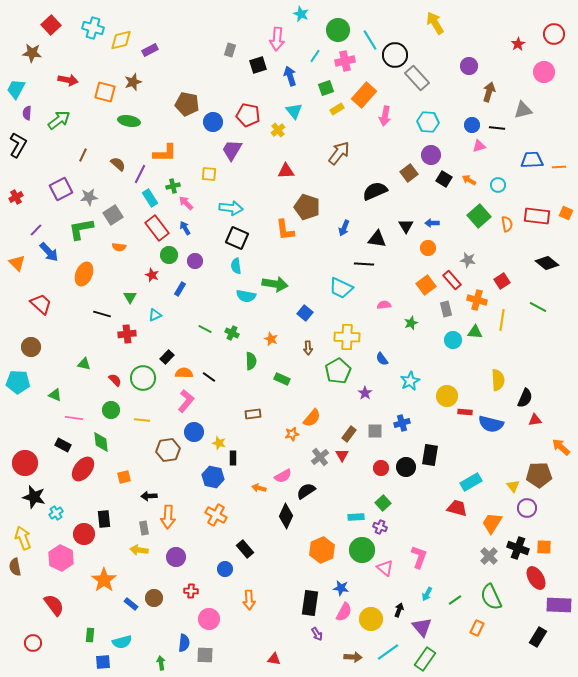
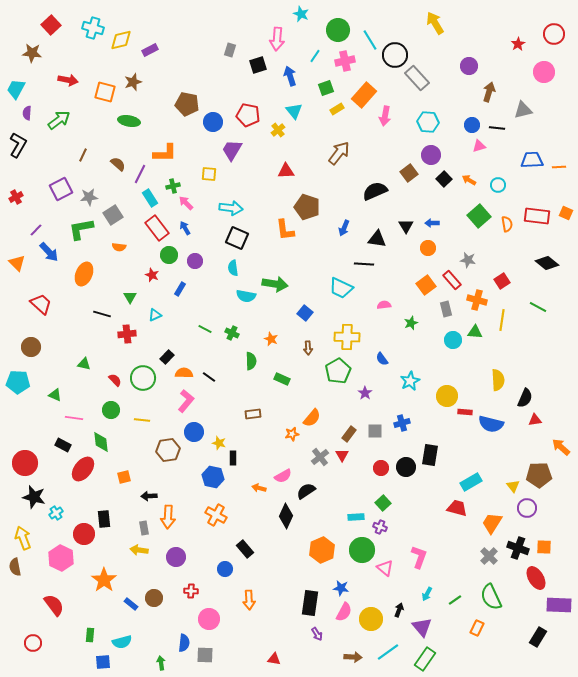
black square at (444, 179): rotated 14 degrees clockwise
cyan semicircle at (236, 266): moved 3 px left, 2 px down
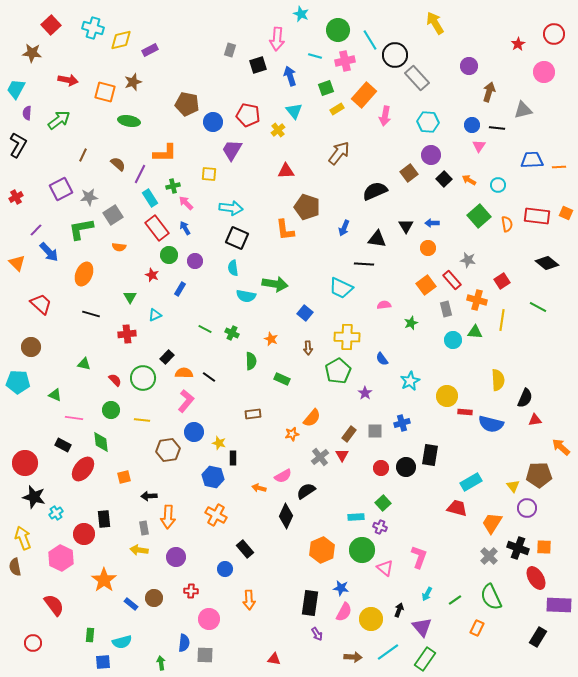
cyan line at (315, 56): rotated 72 degrees clockwise
pink triangle at (479, 146): rotated 40 degrees counterclockwise
black line at (102, 314): moved 11 px left
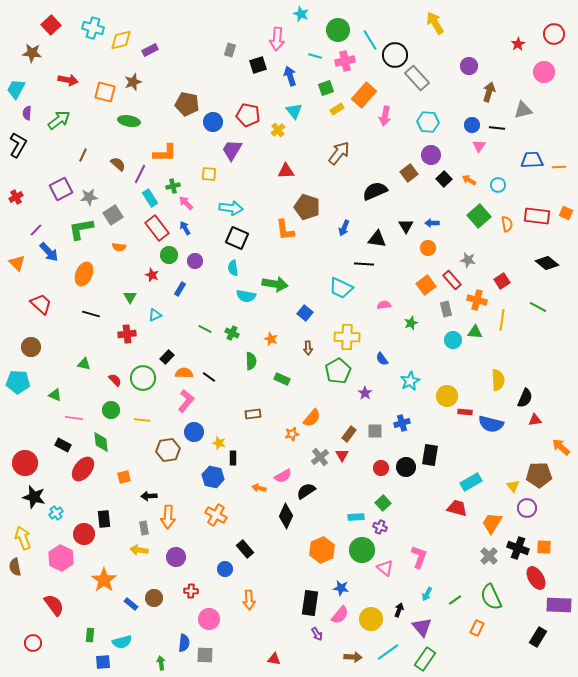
pink semicircle at (344, 612): moved 4 px left, 3 px down; rotated 12 degrees clockwise
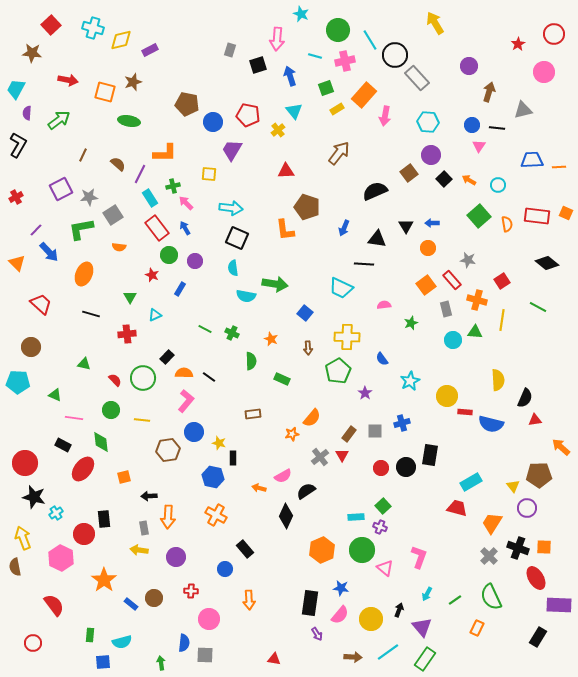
green square at (383, 503): moved 3 px down
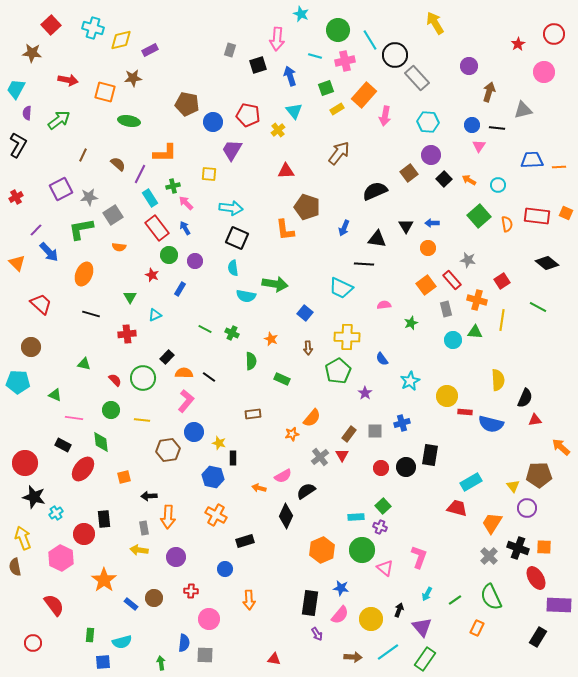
brown star at (133, 82): moved 4 px up; rotated 12 degrees clockwise
black rectangle at (245, 549): moved 8 px up; rotated 66 degrees counterclockwise
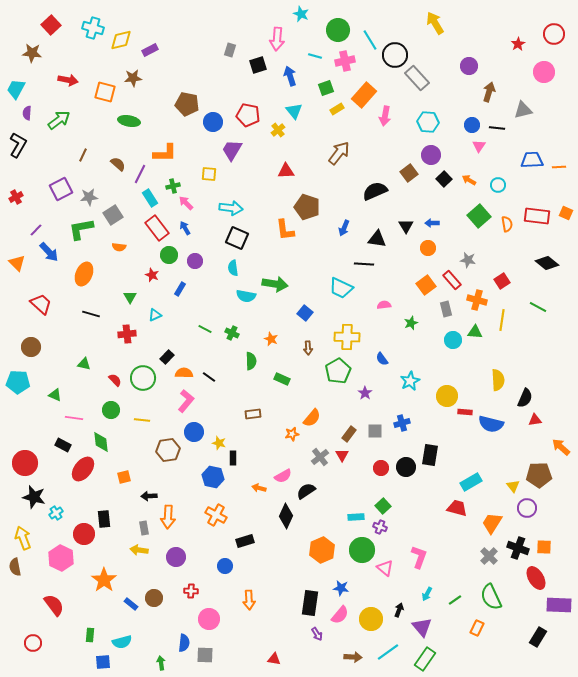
blue circle at (225, 569): moved 3 px up
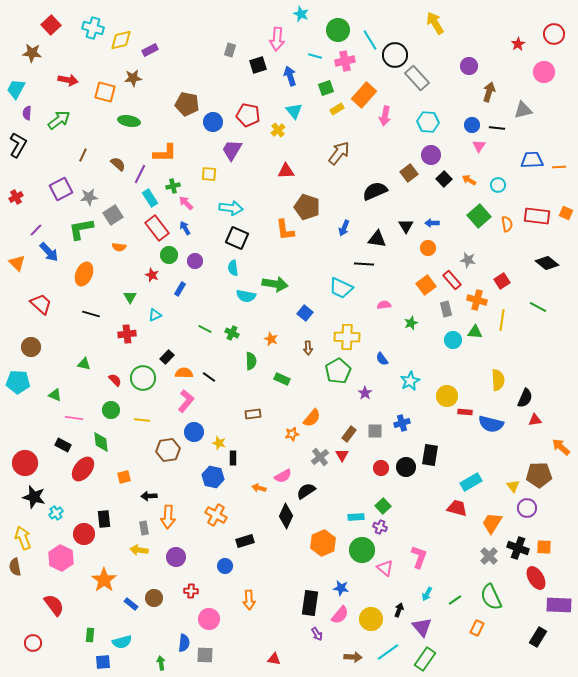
orange hexagon at (322, 550): moved 1 px right, 7 px up
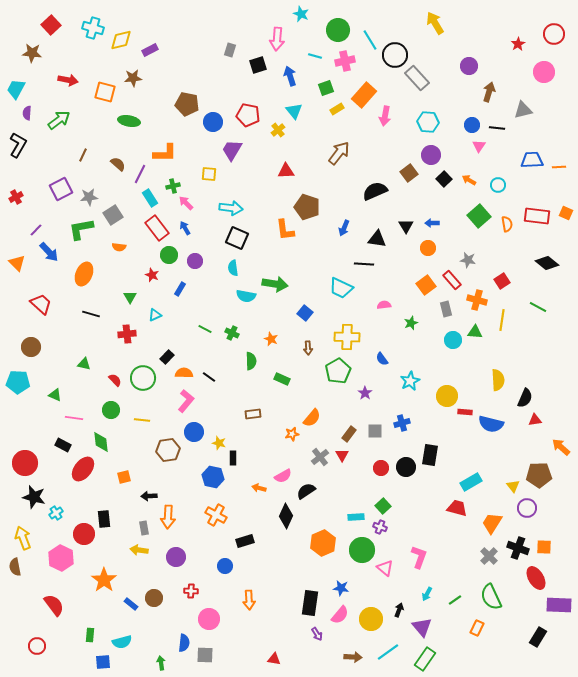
red circle at (33, 643): moved 4 px right, 3 px down
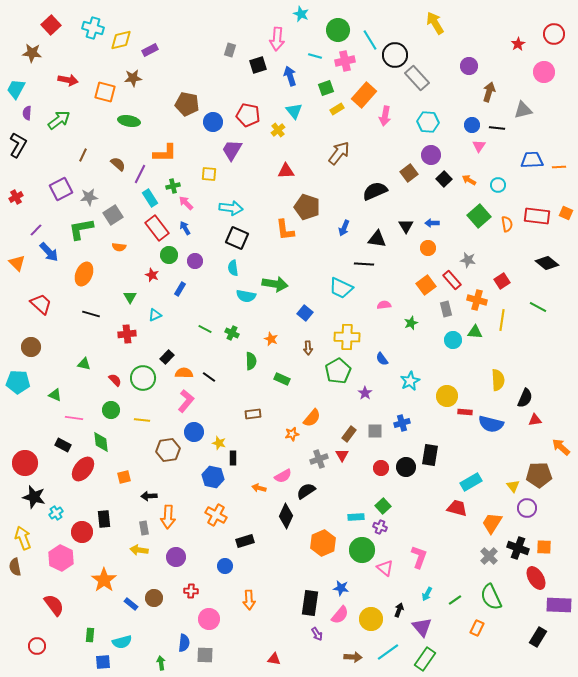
gray cross at (320, 457): moved 1 px left, 2 px down; rotated 18 degrees clockwise
red circle at (84, 534): moved 2 px left, 2 px up
